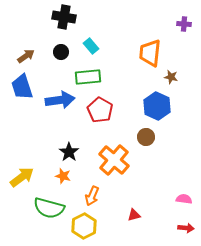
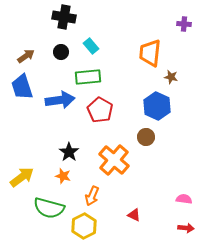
red triangle: rotated 40 degrees clockwise
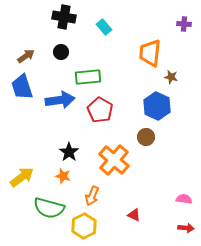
cyan rectangle: moved 13 px right, 19 px up
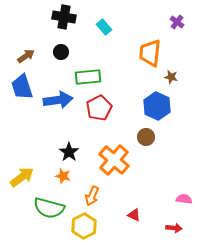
purple cross: moved 7 px left, 2 px up; rotated 32 degrees clockwise
blue arrow: moved 2 px left
red pentagon: moved 1 px left, 2 px up; rotated 15 degrees clockwise
red arrow: moved 12 px left
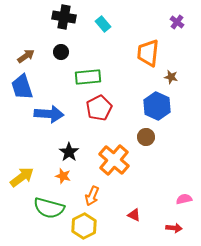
cyan rectangle: moved 1 px left, 3 px up
orange trapezoid: moved 2 px left
blue arrow: moved 9 px left, 14 px down; rotated 12 degrees clockwise
pink semicircle: rotated 21 degrees counterclockwise
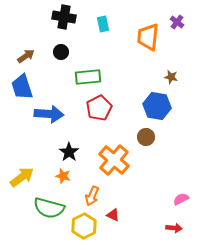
cyan rectangle: rotated 28 degrees clockwise
orange trapezoid: moved 16 px up
blue hexagon: rotated 16 degrees counterclockwise
pink semicircle: moved 3 px left; rotated 14 degrees counterclockwise
red triangle: moved 21 px left
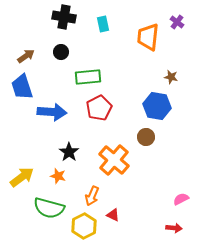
blue arrow: moved 3 px right, 2 px up
orange star: moved 5 px left
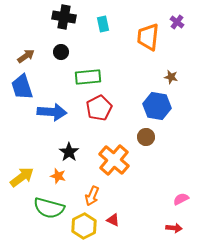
red triangle: moved 5 px down
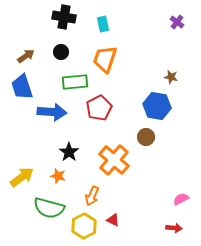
orange trapezoid: moved 43 px left, 22 px down; rotated 12 degrees clockwise
green rectangle: moved 13 px left, 5 px down
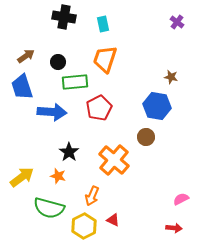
black circle: moved 3 px left, 10 px down
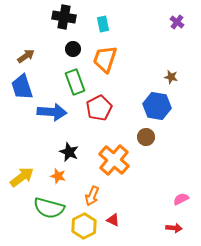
black circle: moved 15 px right, 13 px up
green rectangle: rotated 75 degrees clockwise
black star: rotated 12 degrees counterclockwise
